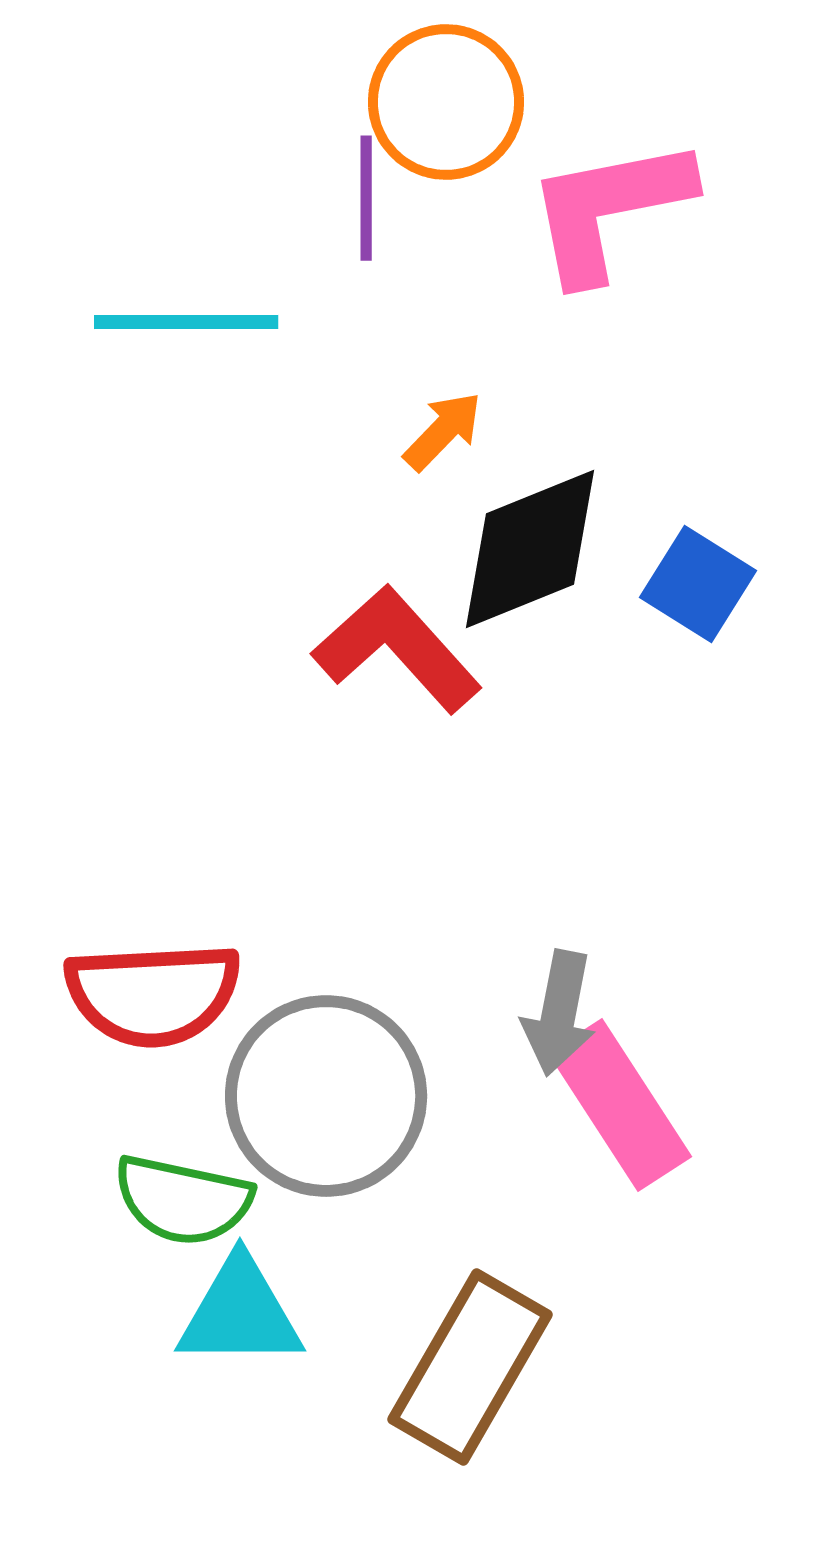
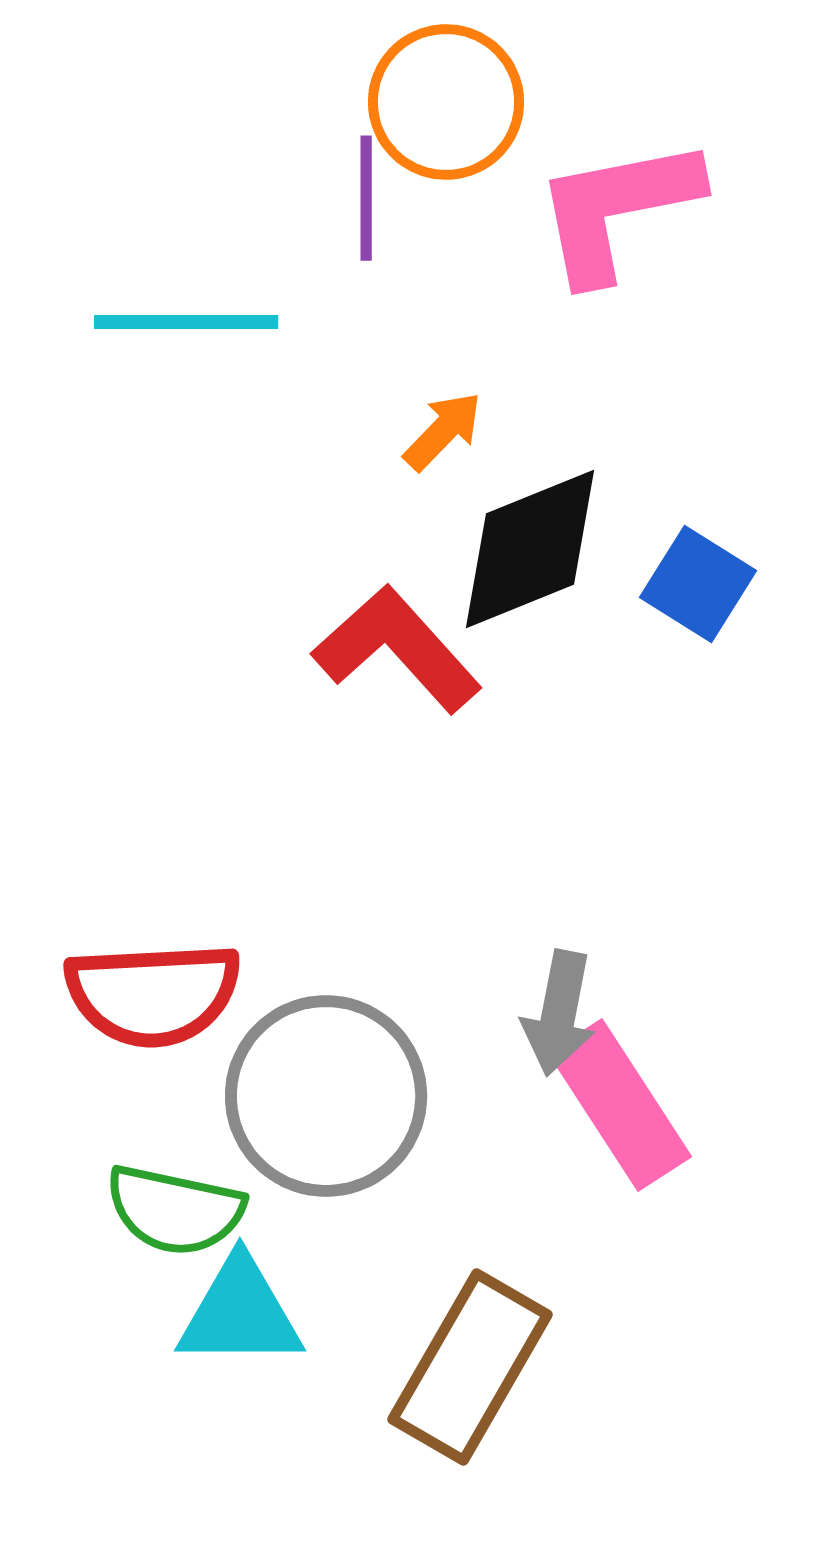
pink L-shape: moved 8 px right
green semicircle: moved 8 px left, 10 px down
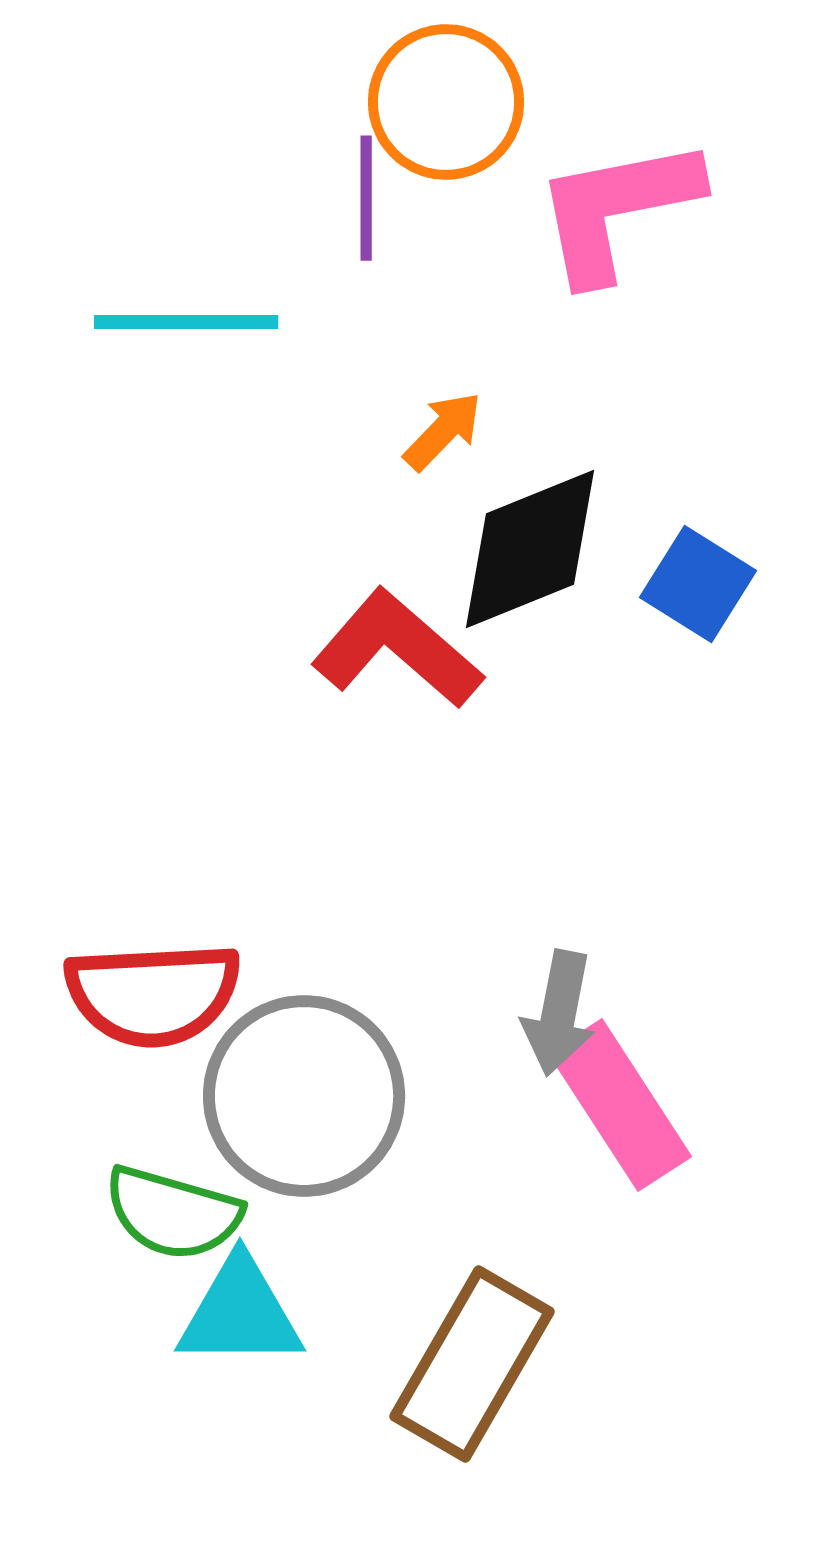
red L-shape: rotated 7 degrees counterclockwise
gray circle: moved 22 px left
green semicircle: moved 2 px left, 3 px down; rotated 4 degrees clockwise
brown rectangle: moved 2 px right, 3 px up
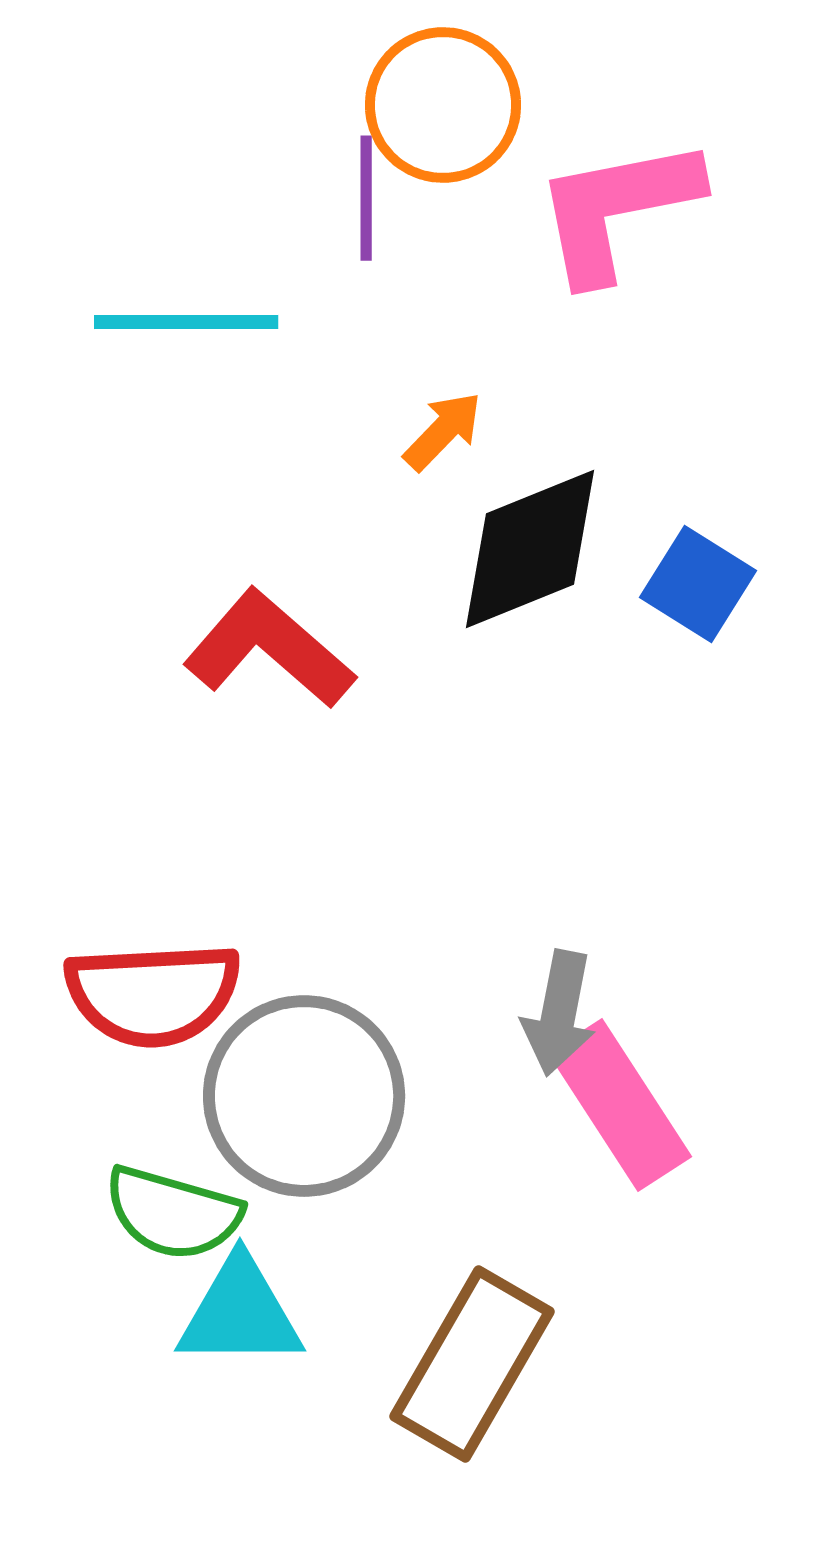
orange circle: moved 3 px left, 3 px down
red L-shape: moved 128 px left
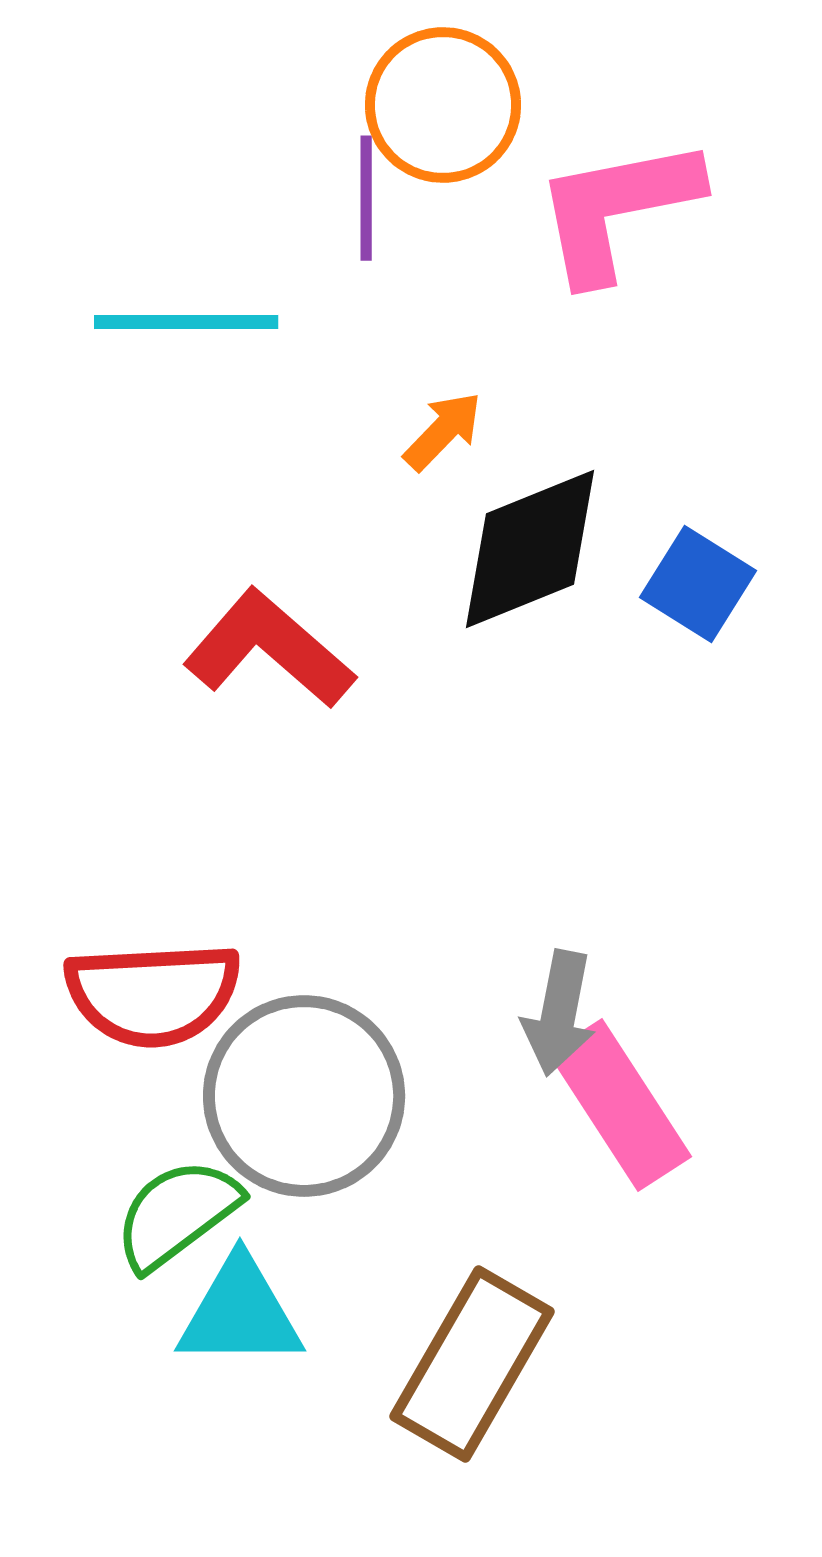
green semicircle: moved 4 px right, 1 px down; rotated 127 degrees clockwise
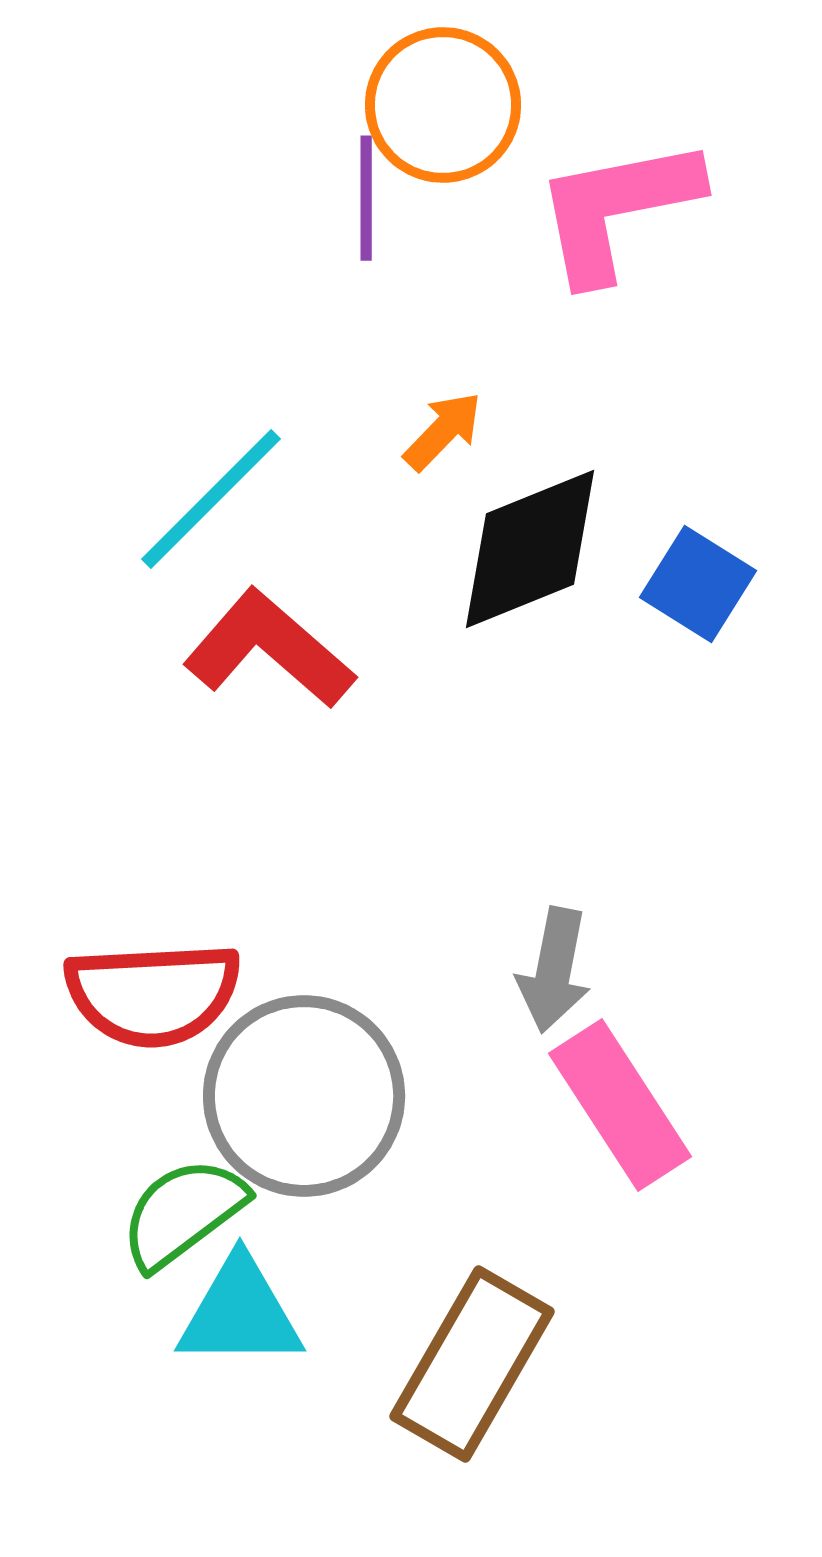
cyan line: moved 25 px right, 177 px down; rotated 45 degrees counterclockwise
gray arrow: moved 5 px left, 43 px up
green semicircle: moved 6 px right, 1 px up
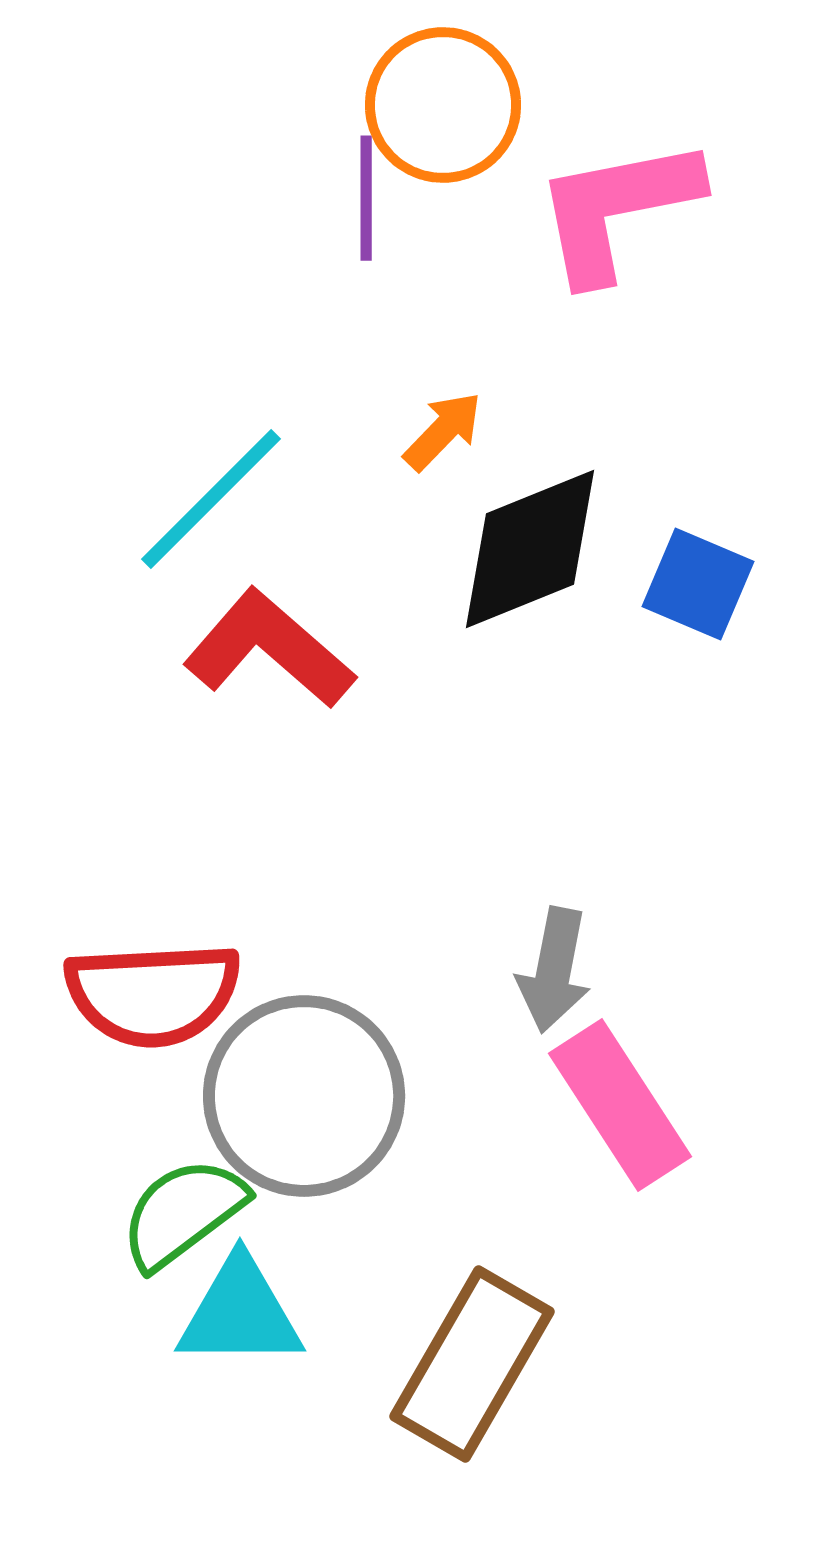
blue square: rotated 9 degrees counterclockwise
